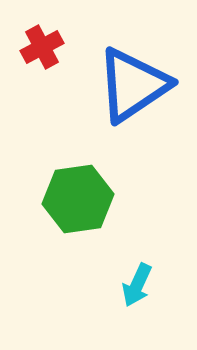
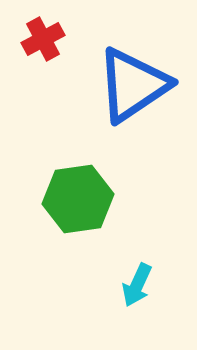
red cross: moved 1 px right, 8 px up
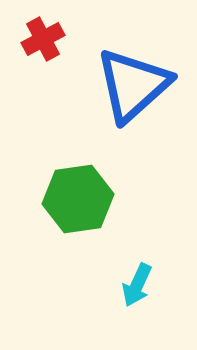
blue triangle: rotated 8 degrees counterclockwise
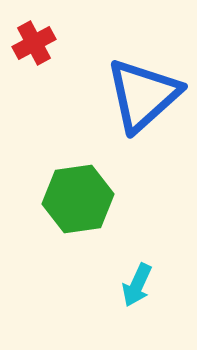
red cross: moved 9 px left, 4 px down
blue triangle: moved 10 px right, 10 px down
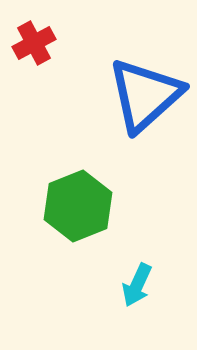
blue triangle: moved 2 px right
green hexagon: moved 7 px down; rotated 14 degrees counterclockwise
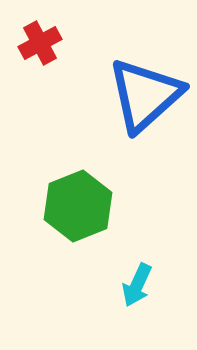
red cross: moved 6 px right
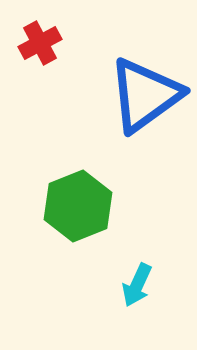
blue triangle: rotated 6 degrees clockwise
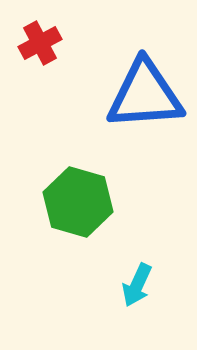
blue triangle: rotated 32 degrees clockwise
green hexagon: moved 4 px up; rotated 22 degrees counterclockwise
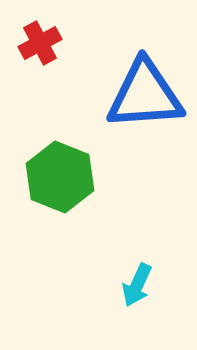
green hexagon: moved 18 px left, 25 px up; rotated 6 degrees clockwise
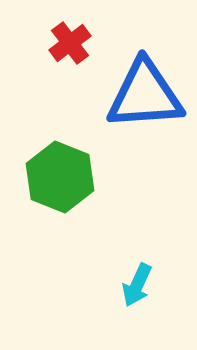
red cross: moved 30 px right; rotated 9 degrees counterclockwise
